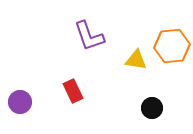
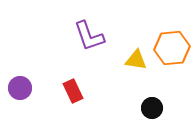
orange hexagon: moved 2 px down
purple circle: moved 14 px up
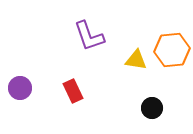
orange hexagon: moved 2 px down
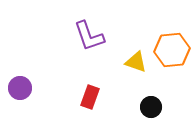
yellow triangle: moved 2 px down; rotated 10 degrees clockwise
red rectangle: moved 17 px right, 6 px down; rotated 45 degrees clockwise
black circle: moved 1 px left, 1 px up
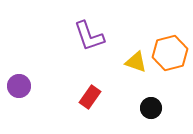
orange hexagon: moved 2 px left, 3 px down; rotated 8 degrees counterclockwise
purple circle: moved 1 px left, 2 px up
red rectangle: rotated 15 degrees clockwise
black circle: moved 1 px down
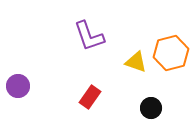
orange hexagon: moved 1 px right
purple circle: moved 1 px left
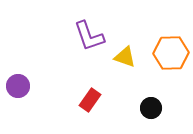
orange hexagon: rotated 12 degrees clockwise
yellow triangle: moved 11 px left, 5 px up
red rectangle: moved 3 px down
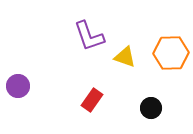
red rectangle: moved 2 px right
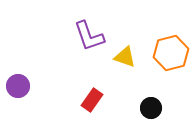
orange hexagon: rotated 12 degrees counterclockwise
